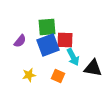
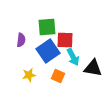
purple semicircle: moved 1 px right, 1 px up; rotated 32 degrees counterclockwise
blue square: moved 6 px down; rotated 15 degrees counterclockwise
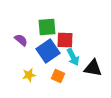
purple semicircle: rotated 56 degrees counterclockwise
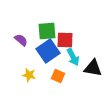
green square: moved 4 px down
yellow star: rotated 24 degrees clockwise
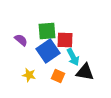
black triangle: moved 8 px left, 4 px down
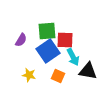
purple semicircle: rotated 80 degrees clockwise
black triangle: moved 3 px right, 1 px up
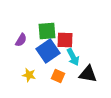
black triangle: moved 3 px down
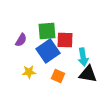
cyan arrow: moved 10 px right; rotated 18 degrees clockwise
yellow star: moved 3 px up; rotated 16 degrees counterclockwise
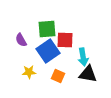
green square: moved 2 px up
purple semicircle: rotated 120 degrees clockwise
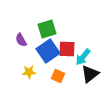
green square: rotated 12 degrees counterclockwise
red square: moved 2 px right, 9 px down
cyan arrow: rotated 48 degrees clockwise
black triangle: moved 2 px right; rotated 48 degrees counterclockwise
